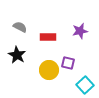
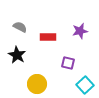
yellow circle: moved 12 px left, 14 px down
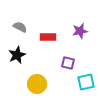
black star: rotated 18 degrees clockwise
cyan square: moved 1 px right, 3 px up; rotated 30 degrees clockwise
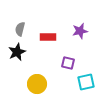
gray semicircle: moved 2 px down; rotated 104 degrees counterclockwise
black star: moved 3 px up
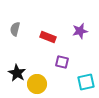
gray semicircle: moved 5 px left
red rectangle: rotated 21 degrees clockwise
black star: moved 21 px down; rotated 18 degrees counterclockwise
purple square: moved 6 px left, 1 px up
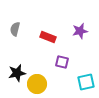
black star: rotated 30 degrees clockwise
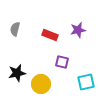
purple star: moved 2 px left, 1 px up
red rectangle: moved 2 px right, 2 px up
yellow circle: moved 4 px right
